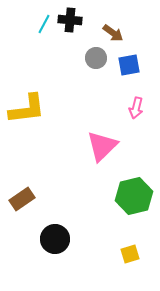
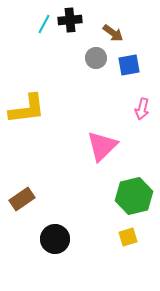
black cross: rotated 10 degrees counterclockwise
pink arrow: moved 6 px right, 1 px down
yellow square: moved 2 px left, 17 px up
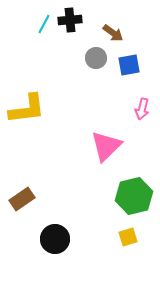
pink triangle: moved 4 px right
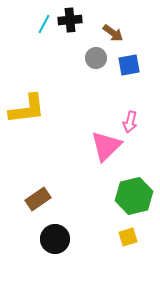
pink arrow: moved 12 px left, 13 px down
brown rectangle: moved 16 px right
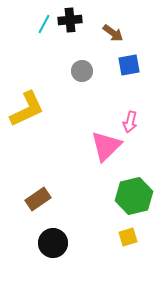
gray circle: moved 14 px left, 13 px down
yellow L-shape: rotated 18 degrees counterclockwise
black circle: moved 2 px left, 4 px down
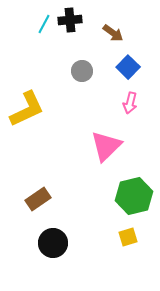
blue square: moved 1 px left, 2 px down; rotated 35 degrees counterclockwise
pink arrow: moved 19 px up
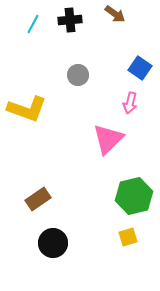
cyan line: moved 11 px left
brown arrow: moved 2 px right, 19 px up
blue square: moved 12 px right, 1 px down; rotated 10 degrees counterclockwise
gray circle: moved 4 px left, 4 px down
yellow L-shape: rotated 45 degrees clockwise
pink triangle: moved 2 px right, 7 px up
